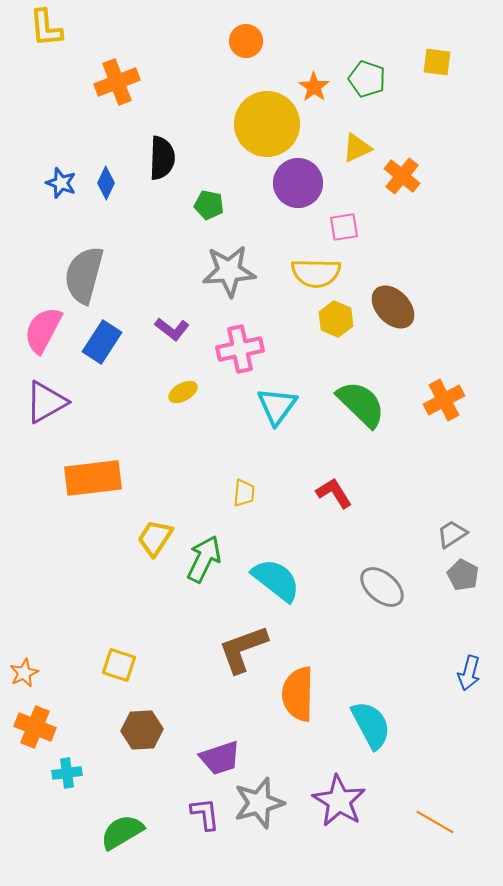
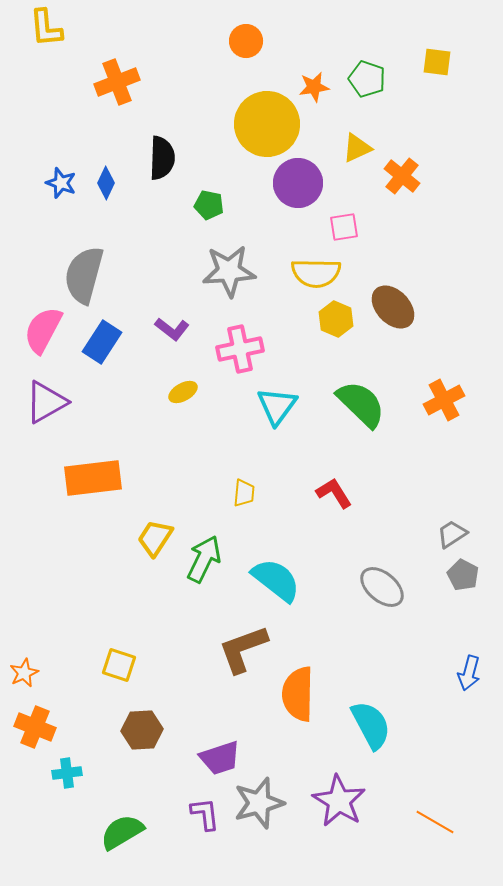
orange star at (314, 87): rotated 28 degrees clockwise
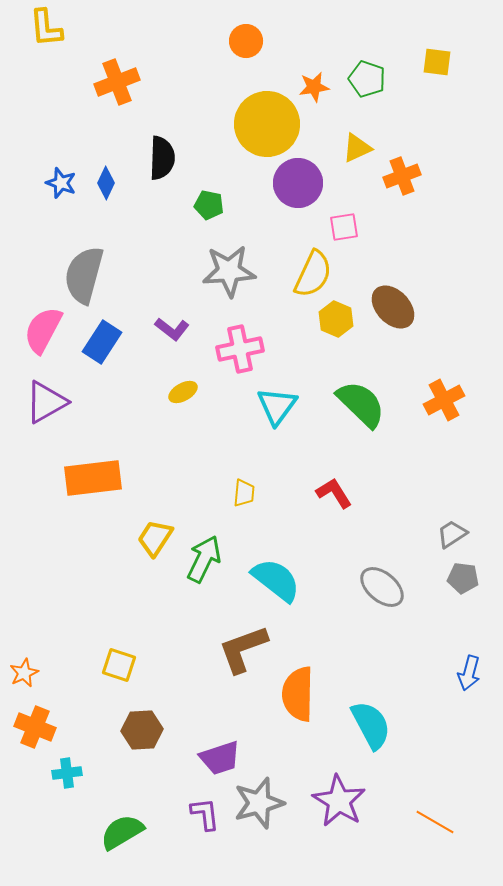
orange cross at (402, 176): rotated 30 degrees clockwise
yellow semicircle at (316, 273): moved 3 px left, 1 px down; rotated 66 degrees counterclockwise
gray pentagon at (463, 575): moved 3 px down; rotated 20 degrees counterclockwise
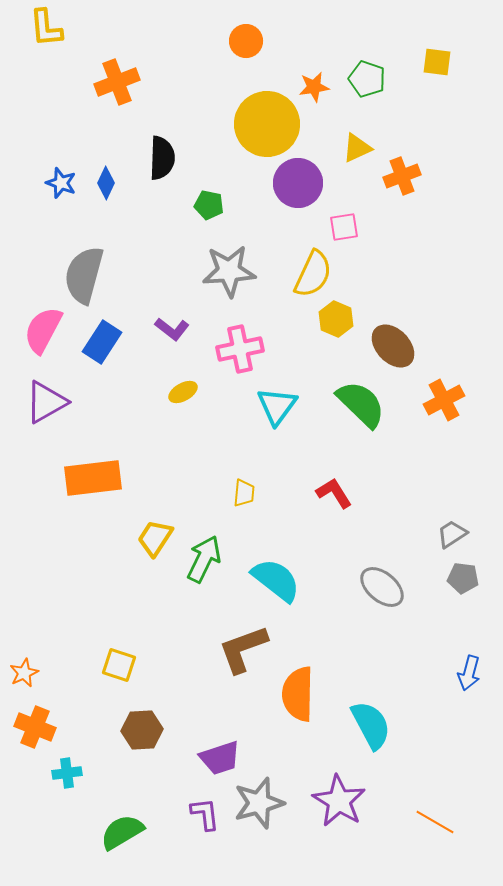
brown ellipse at (393, 307): moved 39 px down
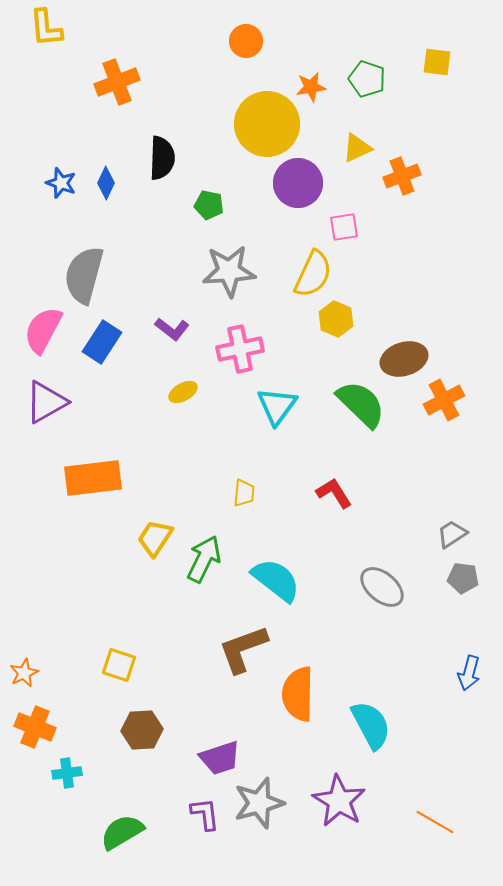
orange star at (314, 87): moved 3 px left
brown ellipse at (393, 346): moved 11 px right, 13 px down; rotated 63 degrees counterclockwise
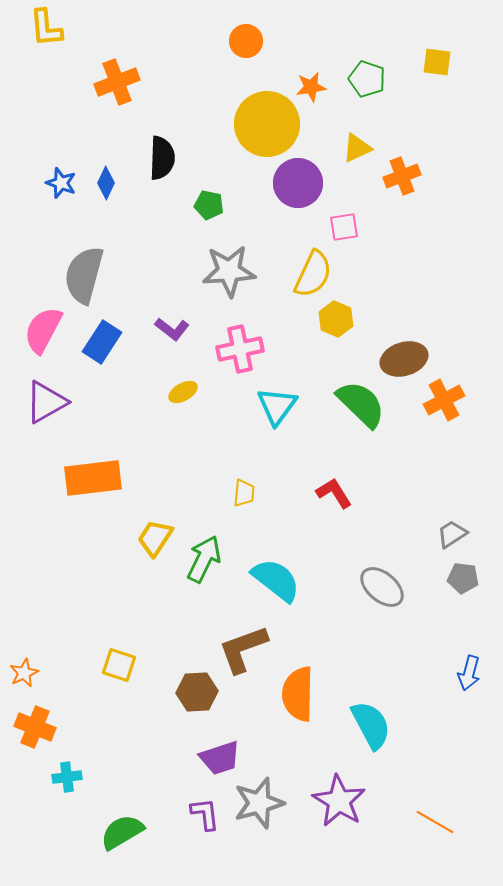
brown hexagon at (142, 730): moved 55 px right, 38 px up
cyan cross at (67, 773): moved 4 px down
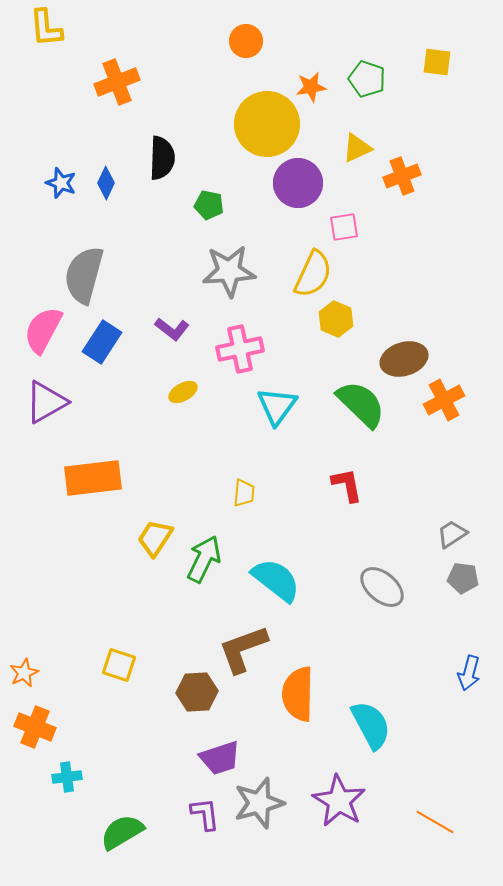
red L-shape at (334, 493): moved 13 px right, 8 px up; rotated 21 degrees clockwise
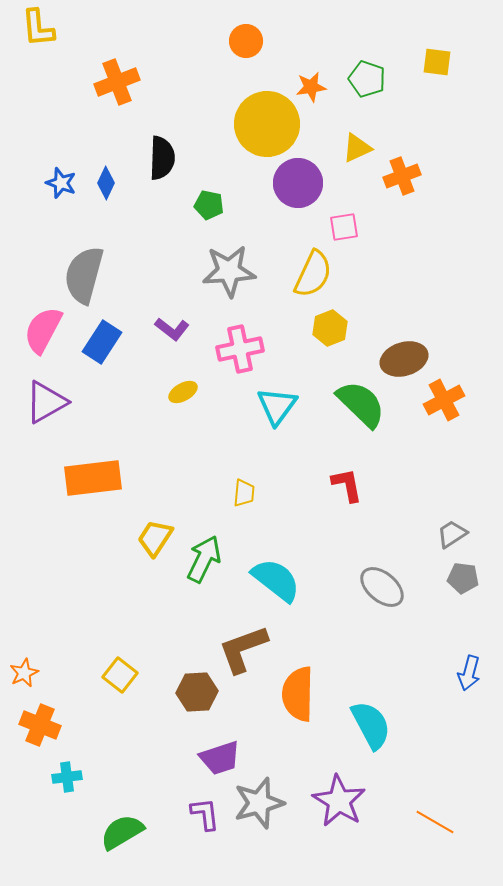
yellow L-shape at (46, 28): moved 8 px left
yellow hexagon at (336, 319): moved 6 px left, 9 px down; rotated 16 degrees clockwise
yellow square at (119, 665): moved 1 px right, 10 px down; rotated 20 degrees clockwise
orange cross at (35, 727): moved 5 px right, 2 px up
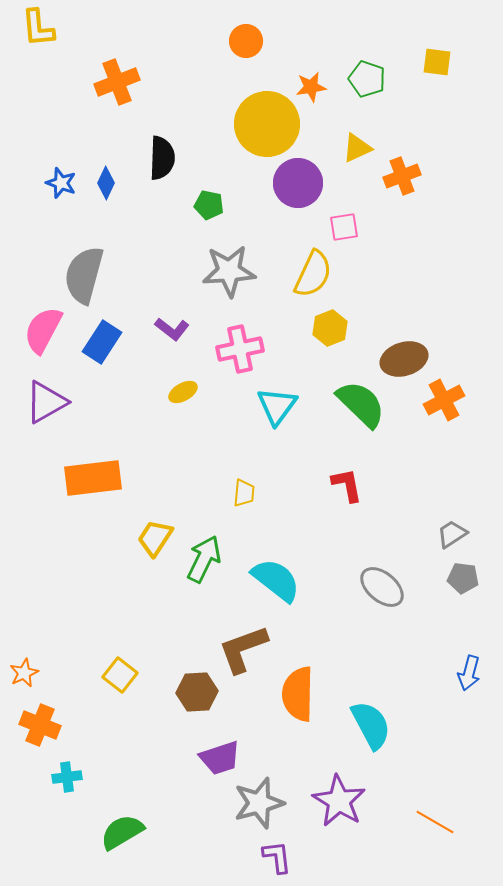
purple L-shape at (205, 814): moved 72 px right, 43 px down
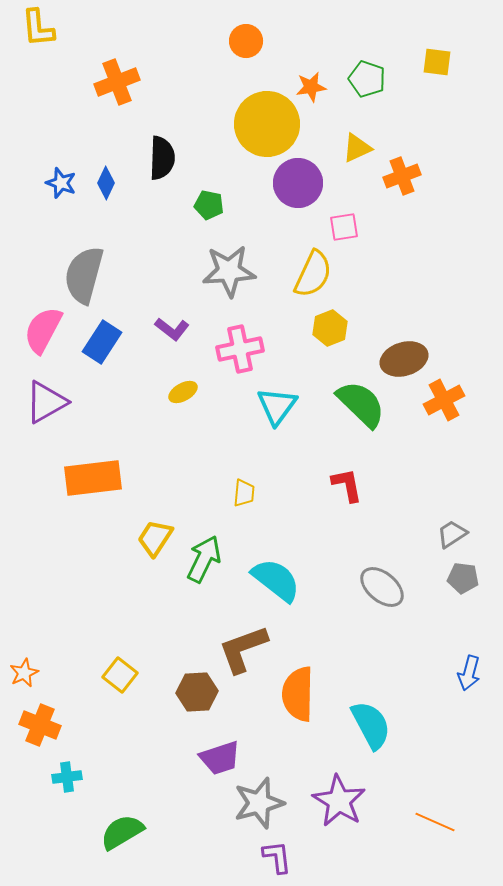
orange line at (435, 822): rotated 6 degrees counterclockwise
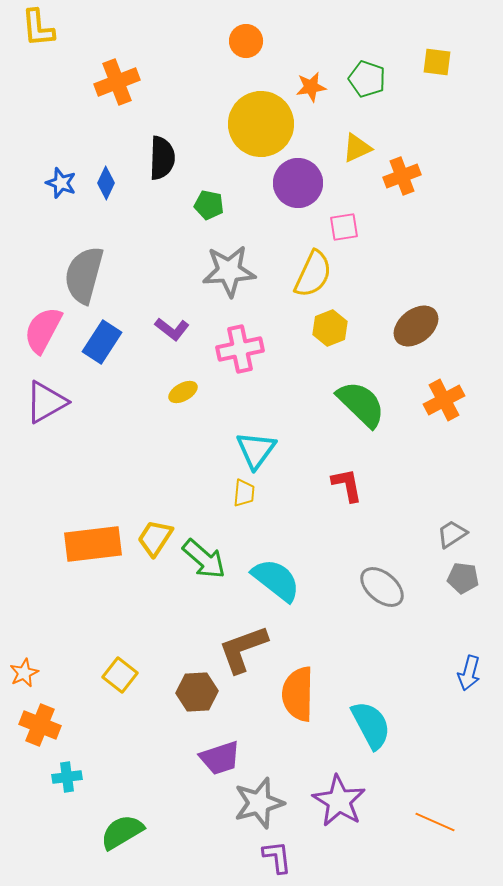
yellow circle at (267, 124): moved 6 px left
brown ellipse at (404, 359): moved 12 px right, 33 px up; rotated 21 degrees counterclockwise
cyan triangle at (277, 406): moved 21 px left, 44 px down
orange rectangle at (93, 478): moved 66 px down
green arrow at (204, 559): rotated 105 degrees clockwise
